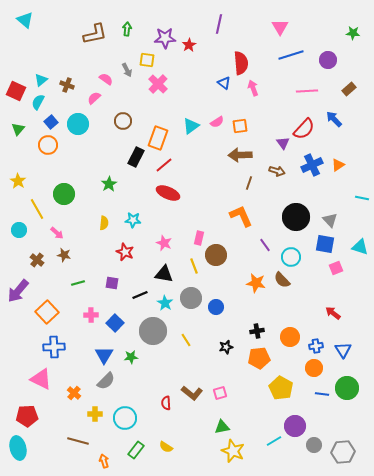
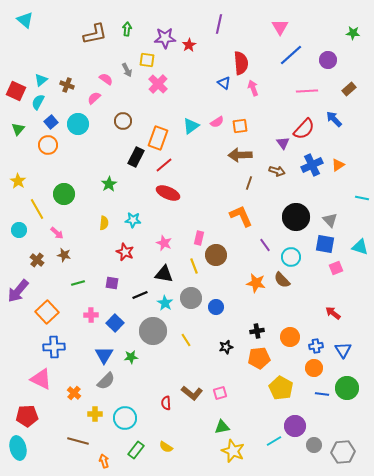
blue line at (291, 55): rotated 25 degrees counterclockwise
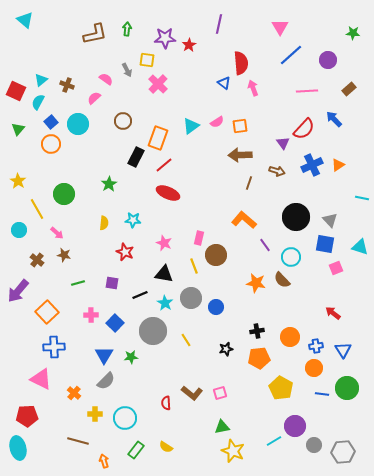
orange circle at (48, 145): moved 3 px right, 1 px up
orange L-shape at (241, 216): moved 3 px right, 4 px down; rotated 25 degrees counterclockwise
black star at (226, 347): moved 2 px down
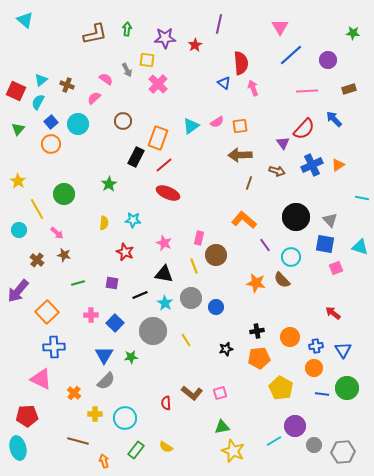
red star at (189, 45): moved 6 px right
brown rectangle at (349, 89): rotated 24 degrees clockwise
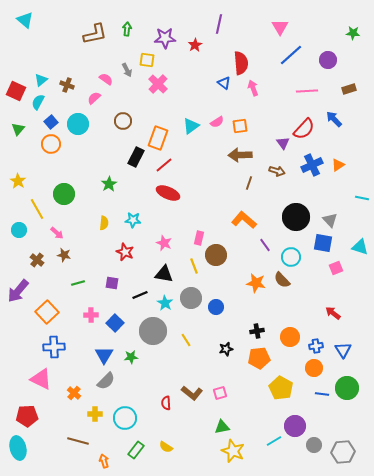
blue square at (325, 244): moved 2 px left, 1 px up
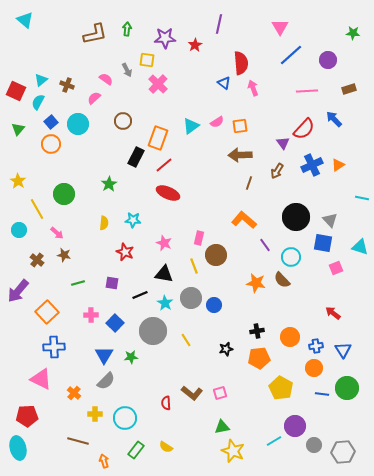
brown arrow at (277, 171): rotated 105 degrees clockwise
blue circle at (216, 307): moved 2 px left, 2 px up
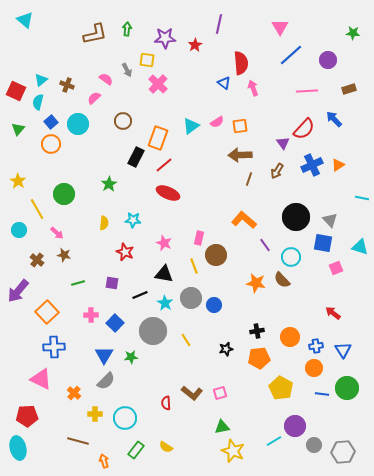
cyan semicircle at (38, 102): rotated 14 degrees counterclockwise
brown line at (249, 183): moved 4 px up
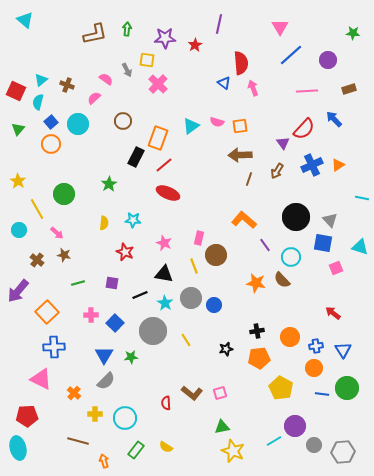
pink semicircle at (217, 122): rotated 48 degrees clockwise
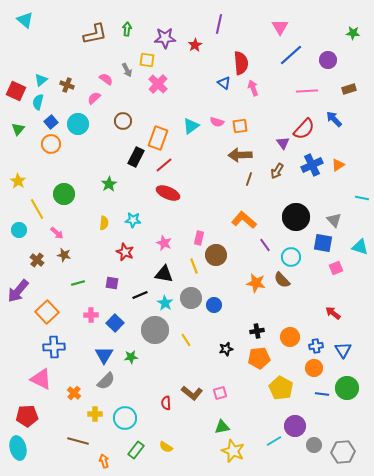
gray triangle at (330, 220): moved 4 px right
gray circle at (153, 331): moved 2 px right, 1 px up
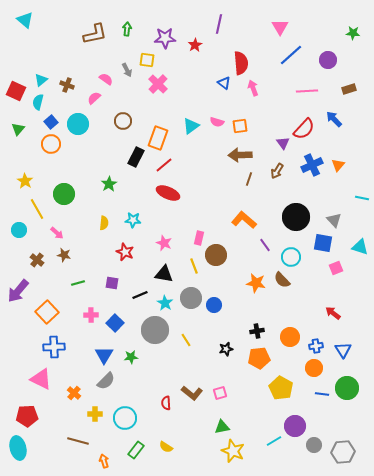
orange triangle at (338, 165): rotated 16 degrees counterclockwise
yellow star at (18, 181): moved 7 px right
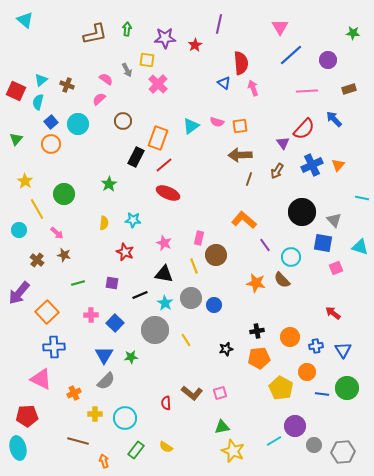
pink semicircle at (94, 98): moved 5 px right, 1 px down
green triangle at (18, 129): moved 2 px left, 10 px down
black circle at (296, 217): moved 6 px right, 5 px up
purple arrow at (18, 291): moved 1 px right, 2 px down
orange circle at (314, 368): moved 7 px left, 4 px down
orange cross at (74, 393): rotated 24 degrees clockwise
